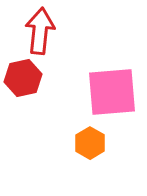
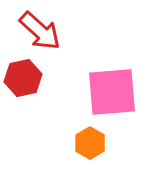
red arrow: rotated 126 degrees clockwise
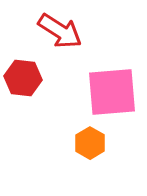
red arrow: moved 20 px right; rotated 9 degrees counterclockwise
red hexagon: rotated 18 degrees clockwise
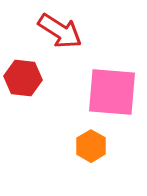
pink square: rotated 10 degrees clockwise
orange hexagon: moved 1 px right, 3 px down
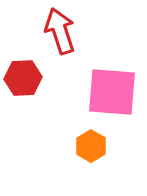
red arrow: rotated 141 degrees counterclockwise
red hexagon: rotated 9 degrees counterclockwise
